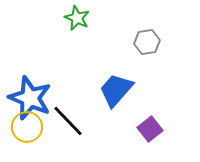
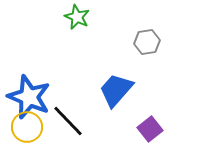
green star: moved 1 px up
blue star: moved 1 px left, 1 px up
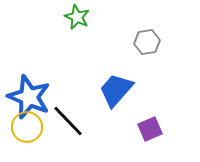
purple square: rotated 15 degrees clockwise
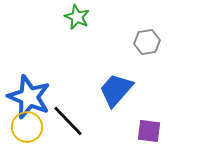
purple square: moved 1 px left, 2 px down; rotated 30 degrees clockwise
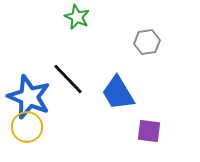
blue trapezoid: moved 2 px right, 3 px down; rotated 72 degrees counterclockwise
black line: moved 42 px up
